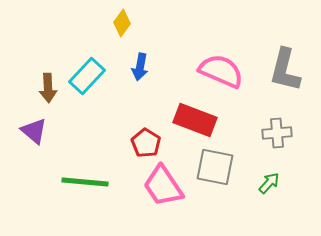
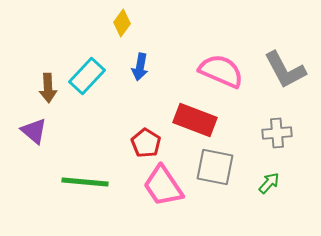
gray L-shape: rotated 42 degrees counterclockwise
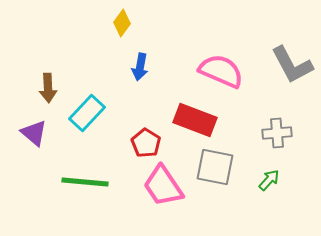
gray L-shape: moved 7 px right, 5 px up
cyan rectangle: moved 37 px down
purple triangle: moved 2 px down
green arrow: moved 3 px up
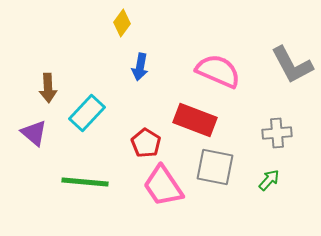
pink semicircle: moved 3 px left
